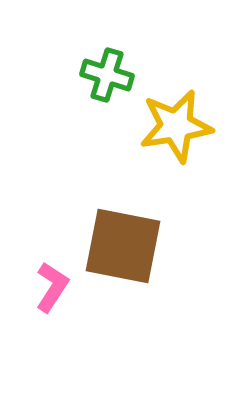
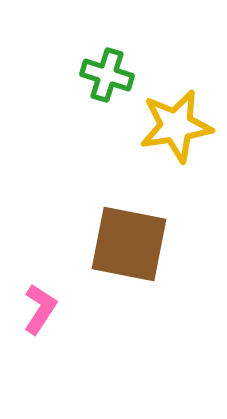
brown square: moved 6 px right, 2 px up
pink L-shape: moved 12 px left, 22 px down
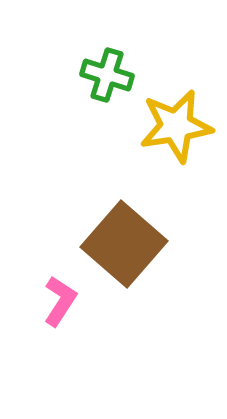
brown square: moved 5 px left; rotated 30 degrees clockwise
pink L-shape: moved 20 px right, 8 px up
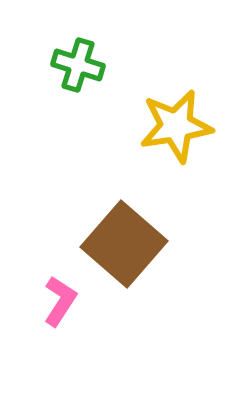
green cross: moved 29 px left, 10 px up
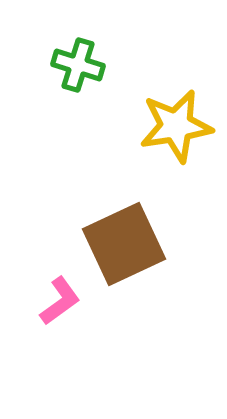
brown square: rotated 24 degrees clockwise
pink L-shape: rotated 21 degrees clockwise
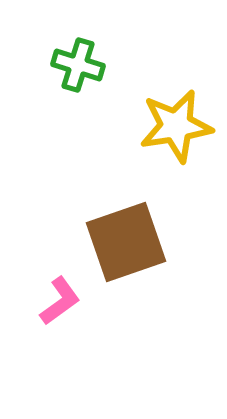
brown square: moved 2 px right, 2 px up; rotated 6 degrees clockwise
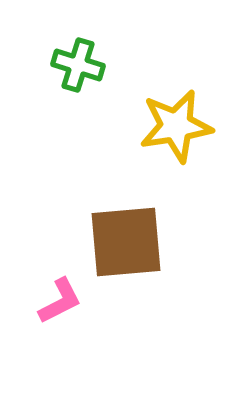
brown square: rotated 14 degrees clockwise
pink L-shape: rotated 9 degrees clockwise
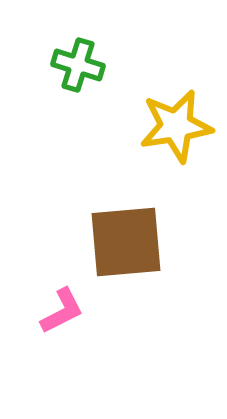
pink L-shape: moved 2 px right, 10 px down
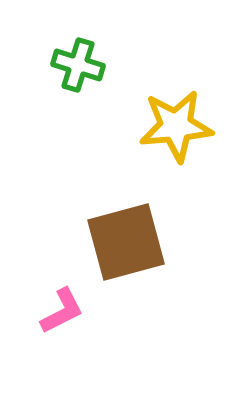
yellow star: rotated 4 degrees clockwise
brown square: rotated 10 degrees counterclockwise
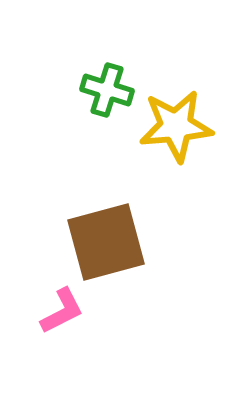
green cross: moved 29 px right, 25 px down
brown square: moved 20 px left
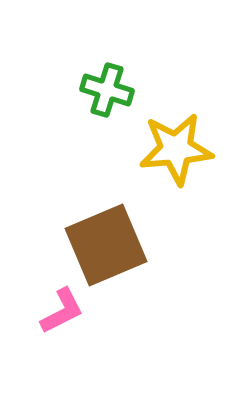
yellow star: moved 23 px down
brown square: moved 3 px down; rotated 8 degrees counterclockwise
